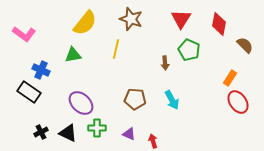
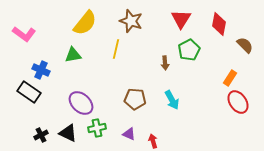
brown star: moved 2 px down
green pentagon: rotated 20 degrees clockwise
green cross: rotated 12 degrees counterclockwise
black cross: moved 3 px down
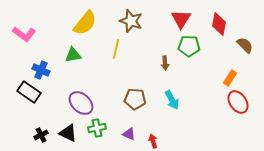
green pentagon: moved 4 px up; rotated 30 degrees clockwise
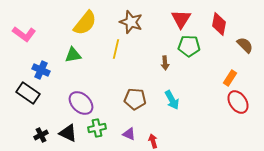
brown star: moved 1 px down
black rectangle: moved 1 px left, 1 px down
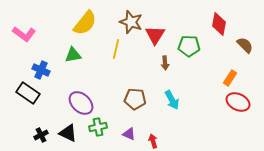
red triangle: moved 26 px left, 16 px down
red ellipse: rotated 30 degrees counterclockwise
green cross: moved 1 px right, 1 px up
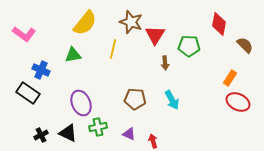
yellow line: moved 3 px left
purple ellipse: rotated 25 degrees clockwise
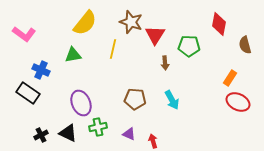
brown semicircle: rotated 150 degrees counterclockwise
